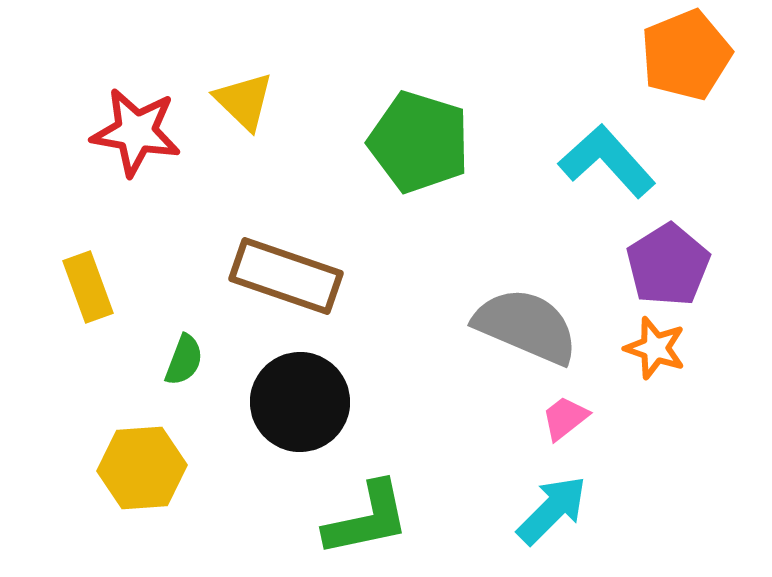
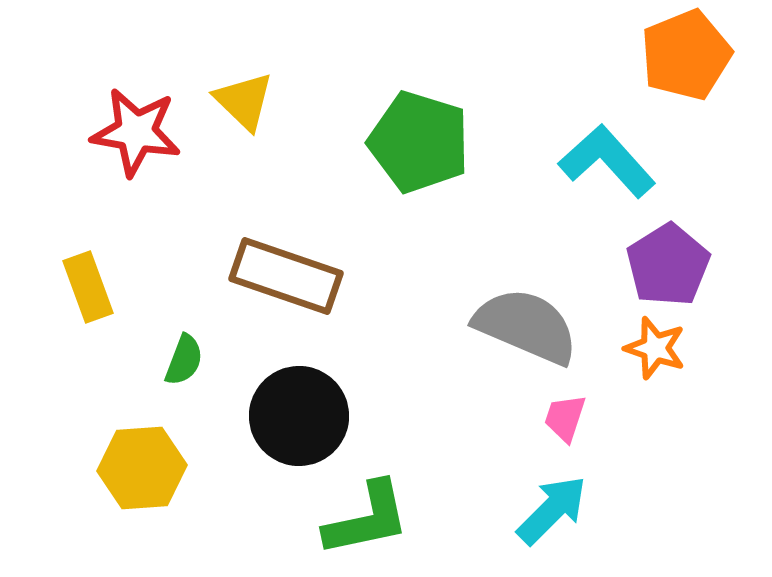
black circle: moved 1 px left, 14 px down
pink trapezoid: rotated 34 degrees counterclockwise
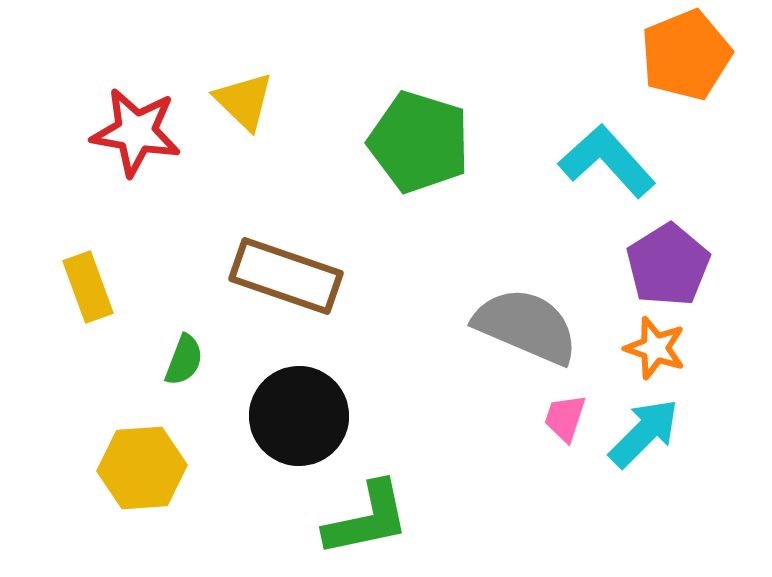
cyan arrow: moved 92 px right, 77 px up
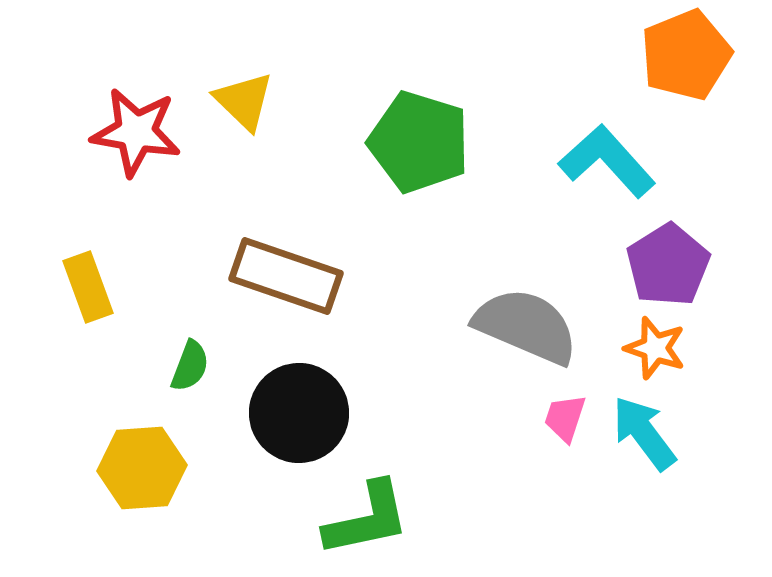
green semicircle: moved 6 px right, 6 px down
black circle: moved 3 px up
cyan arrow: rotated 82 degrees counterclockwise
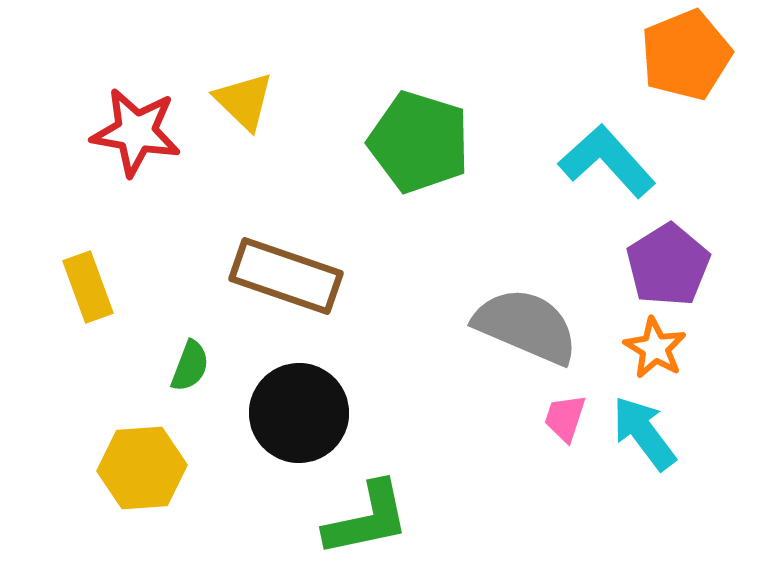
orange star: rotated 12 degrees clockwise
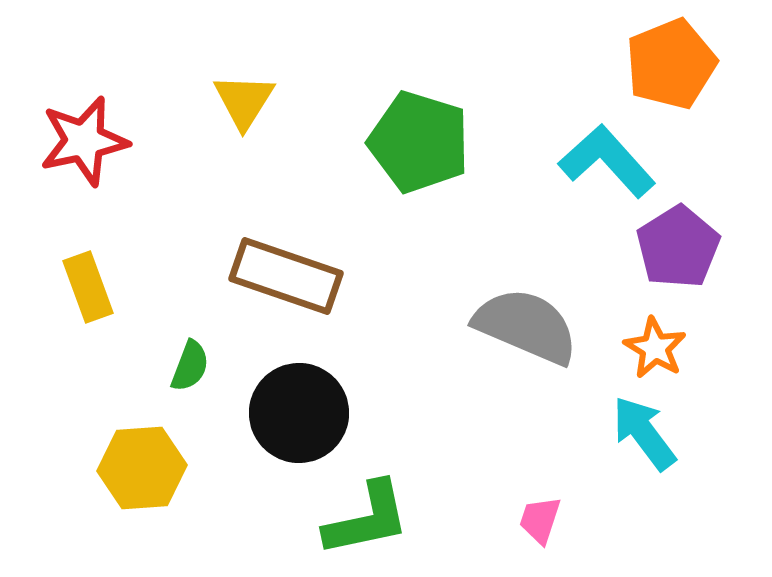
orange pentagon: moved 15 px left, 9 px down
yellow triangle: rotated 18 degrees clockwise
red star: moved 52 px left, 9 px down; rotated 22 degrees counterclockwise
purple pentagon: moved 10 px right, 18 px up
pink trapezoid: moved 25 px left, 102 px down
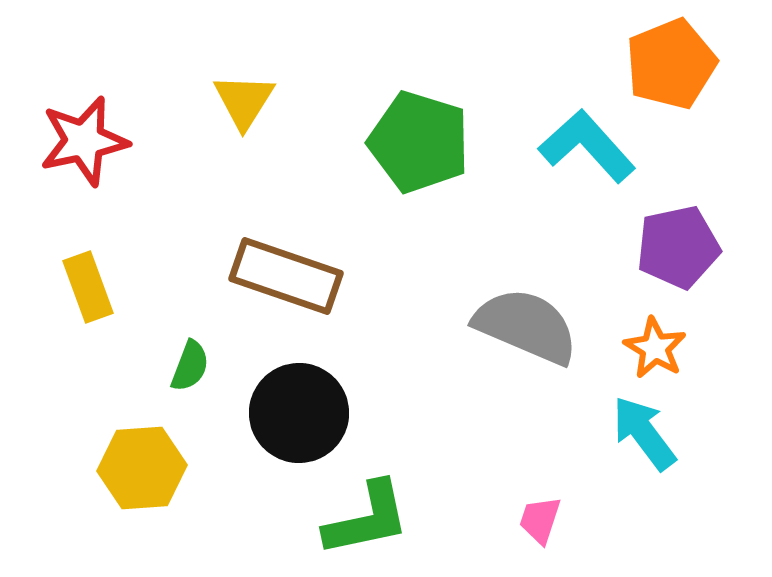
cyan L-shape: moved 20 px left, 15 px up
purple pentagon: rotated 20 degrees clockwise
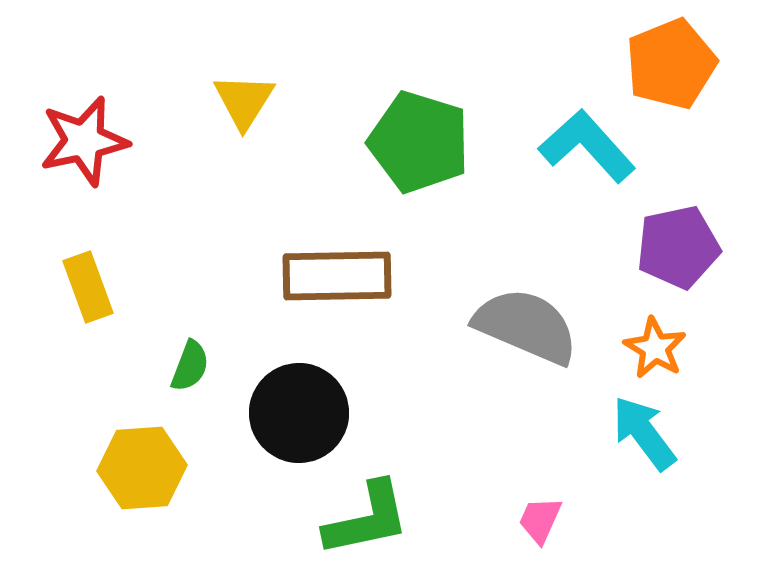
brown rectangle: moved 51 px right; rotated 20 degrees counterclockwise
pink trapezoid: rotated 6 degrees clockwise
